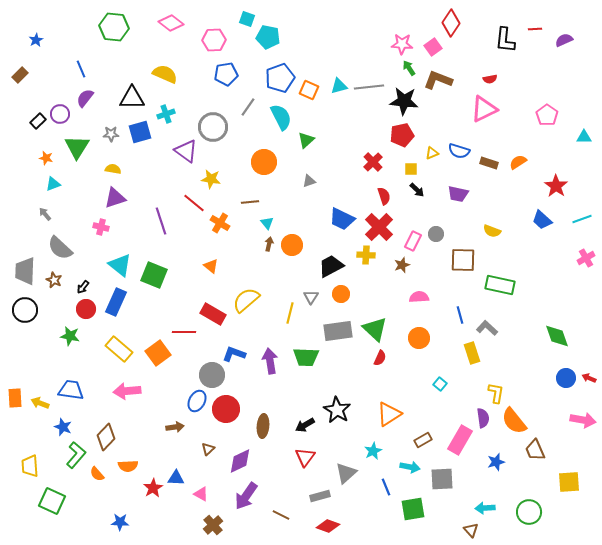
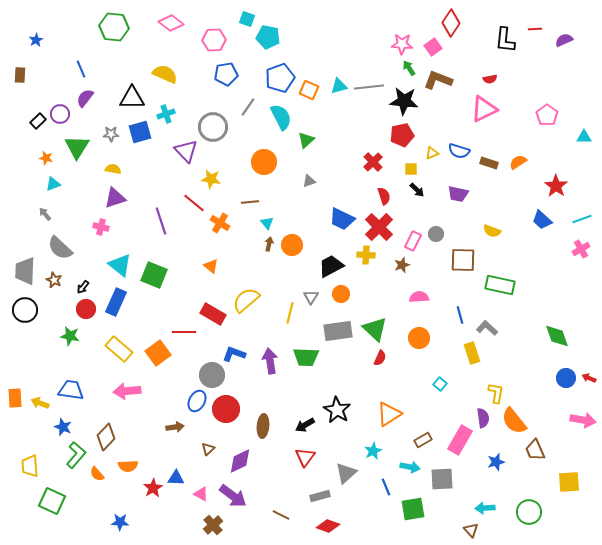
brown rectangle at (20, 75): rotated 42 degrees counterclockwise
purple triangle at (186, 151): rotated 10 degrees clockwise
pink cross at (586, 258): moved 5 px left, 9 px up
purple arrow at (246, 496): moved 13 px left; rotated 88 degrees counterclockwise
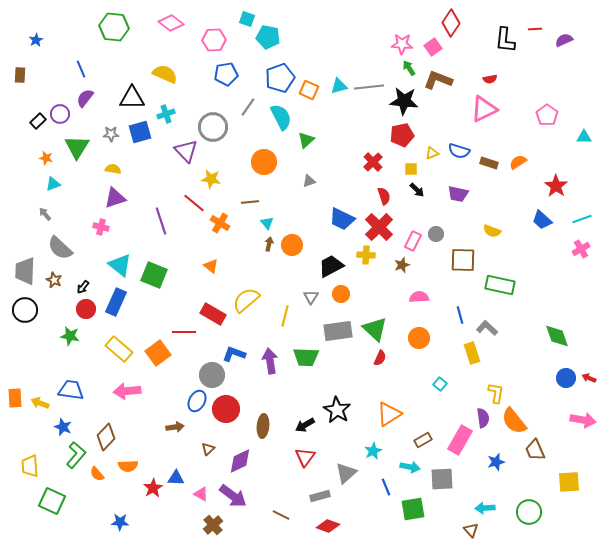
yellow line at (290, 313): moved 5 px left, 3 px down
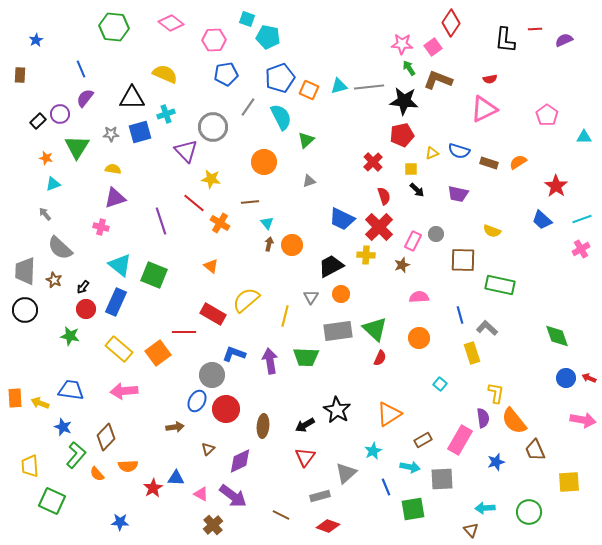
pink arrow at (127, 391): moved 3 px left
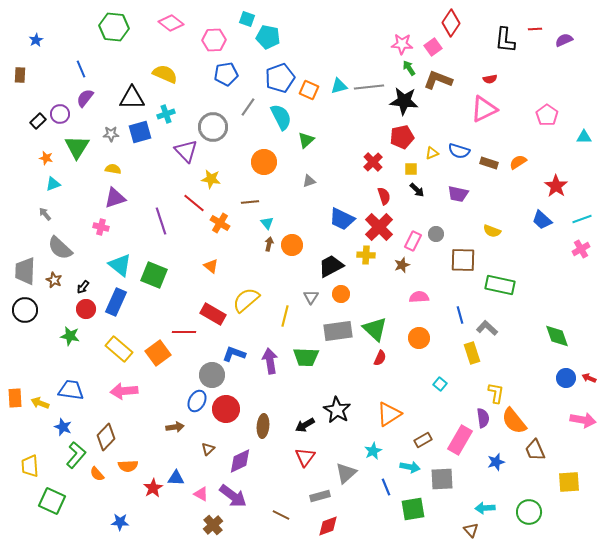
red pentagon at (402, 135): moved 2 px down
red diamond at (328, 526): rotated 40 degrees counterclockwise
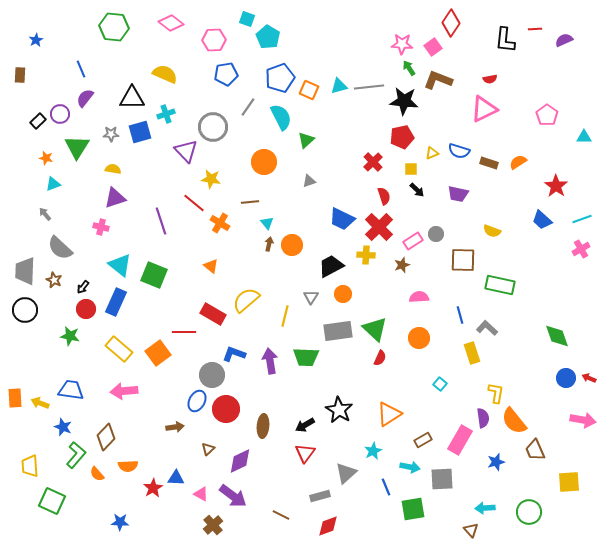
cyan pentagon at (268, 37): rotated 20 degrees clockwise
pink rectangle at (413, 241): rotated 30 degrees clockwise
orange circle at (341, 294): moved 2 px right
black star at (337, 410): moved 2 px right
red triangle at (305, 457): moved 4 px up
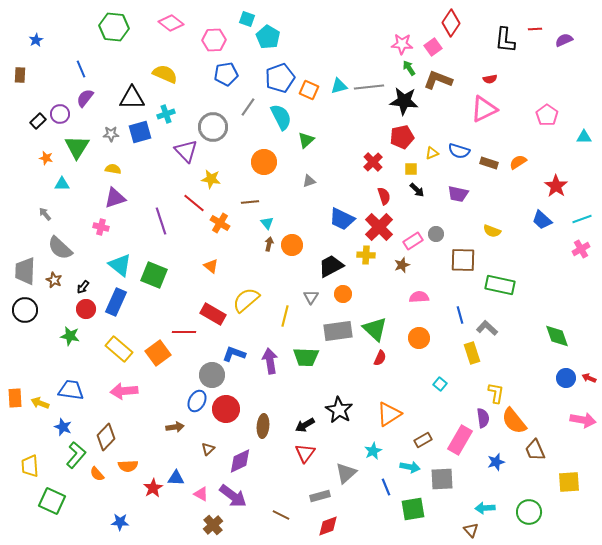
cyan triangle at (53, 184): moved 9 px right; rotated 21 degrees clockwise
